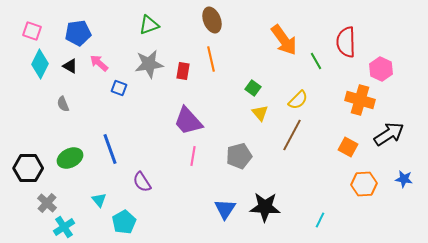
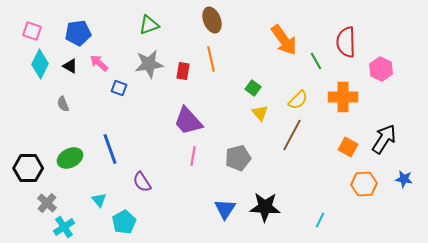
orange cross: moved 17 px left, 3 px up; rotated 16 degrees counterclockwise
black arrow: moved 5 px left, 5 px down; rotated 24 degrees counterclockwise
gray pentagon: moved 1 px left, 2 px down
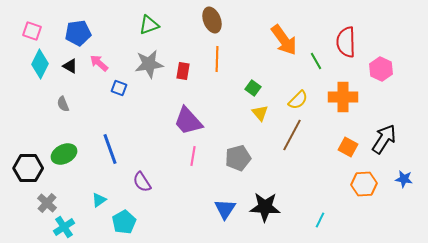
orange line: moved 6 px right; rotated 15 degrees clockwise
green ellipse: moved 6 px left, 4 px up
cyan triangle: rotated 35 degrees clockwise
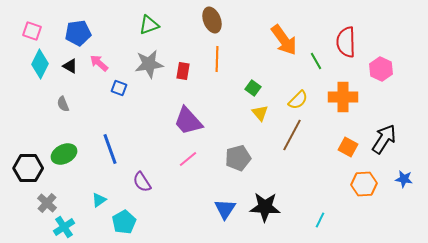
pink line: moved 5 px left, 3 px down; rotated 42 degrees clockwise
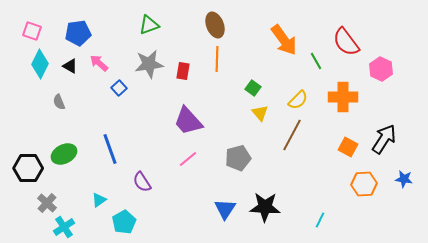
brown ellipse: moved 3 px right, 5 px down
red semicircle: rotated 36 degrees counterclockwise
blue square: rotated 28 degrees clockwise
gray semicircle: moved 4 px left, 2 px up
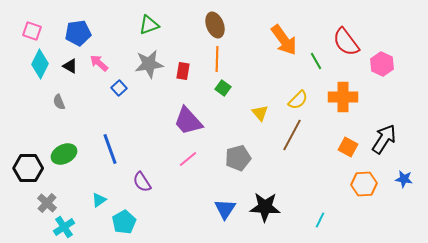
pink hexagon: moved 1 px right, 5 px up
green square: moved 30 px left
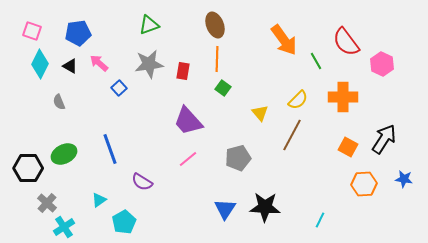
purple semicircle: rotated 25 degrees counterclockwise
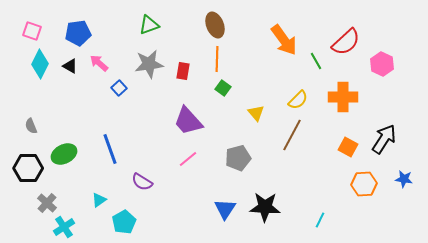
red semicircle: rotated 96 degrees counterclockwise
gray semicircle: moved 28 px left, 24 px down
yellow triangle: moved 4 px left
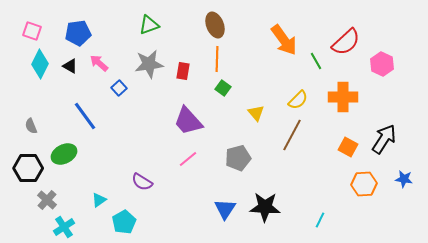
blue line: moved 25 px left, 33 px up; rotated 16 degrees counterclockwise
gray cross: moved 3 px up
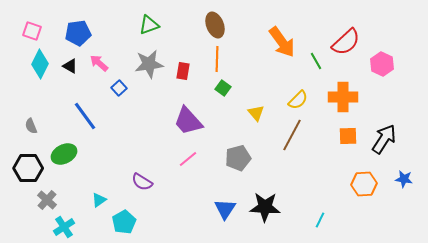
orange arrow: moved 2 px left, 2 px down
orange square: moved 11 px up; rotated 30 degrees counterclockwise
